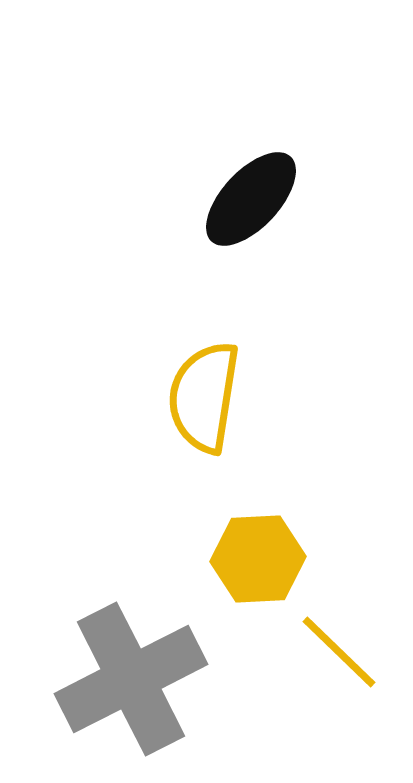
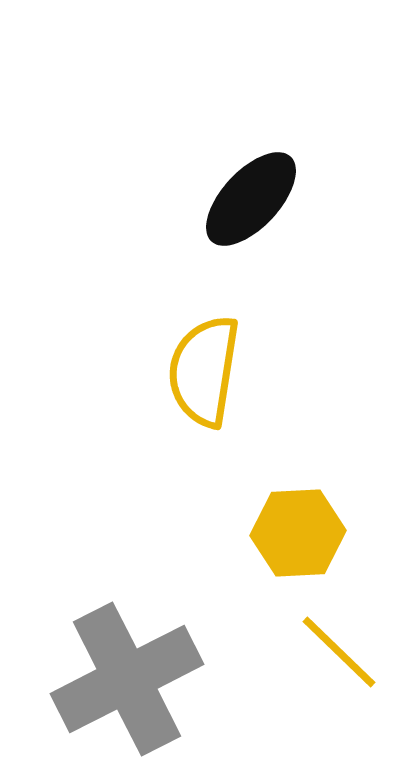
yellow semicircle: moved 26 px up
yellow hexagon: moved 40 px right, 26 px up
gray cross: moved 4 px left
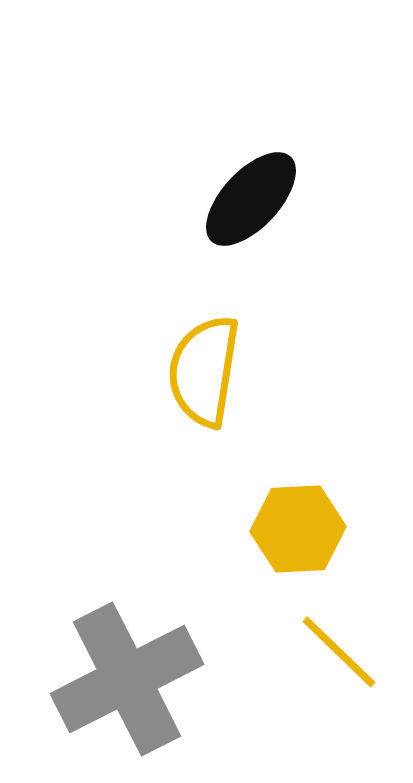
yellow hexagon: moved 4 px up
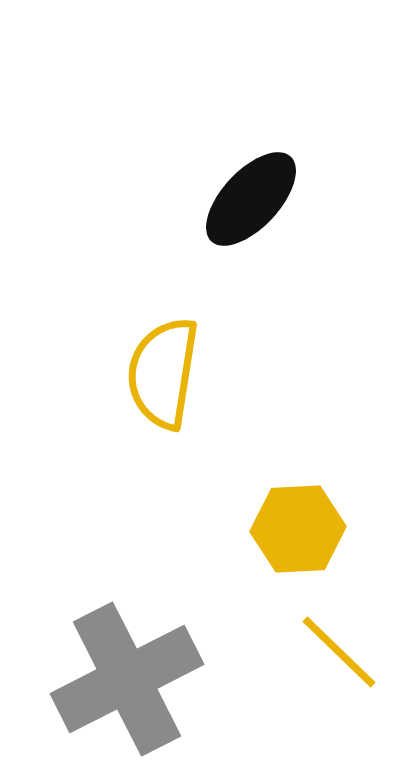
yellow semicircle: moved 41 px left, 2 px down
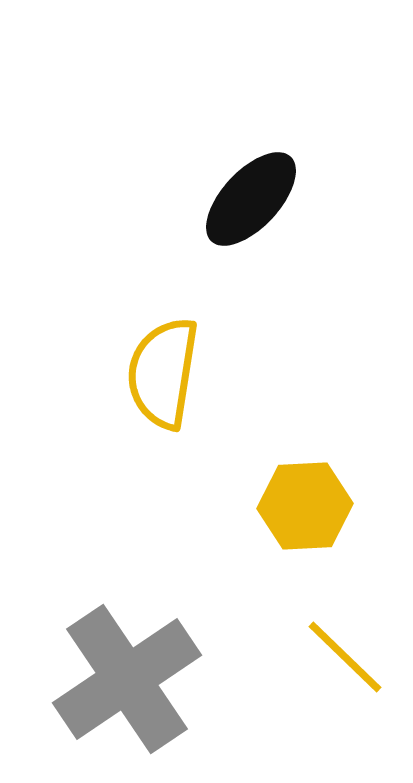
yellow hexagon: moved 7 px right, 23 px up
yellow line: moved 6 px right, 5 px down
gray cross: rotated 7 degrees counterclockwise
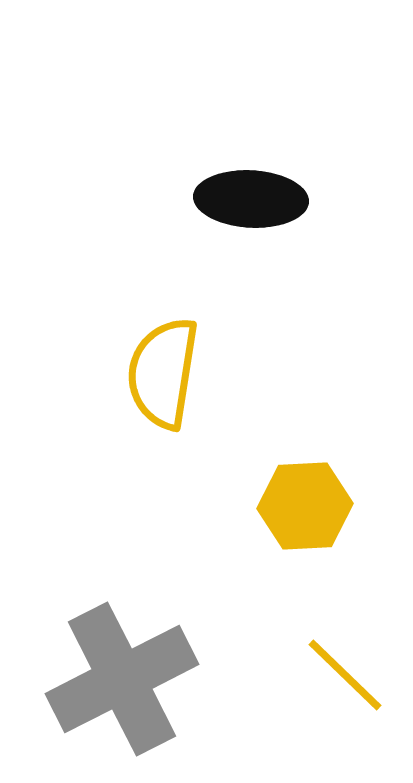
black ellipse: rotated 50 degrees clockwise
yellow line: moved 18 px down
gray cross: moved 5 px left; rotated 7 degrees clockwise
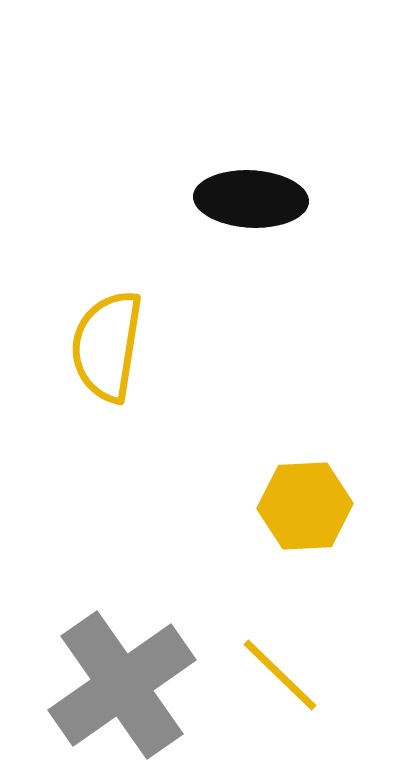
yellow semicircle: moved 56 px left, 27 px up
yellow line: moved 65 px left
gray cross: moved 6 px down; rotated 8 degrees counterclockwise
